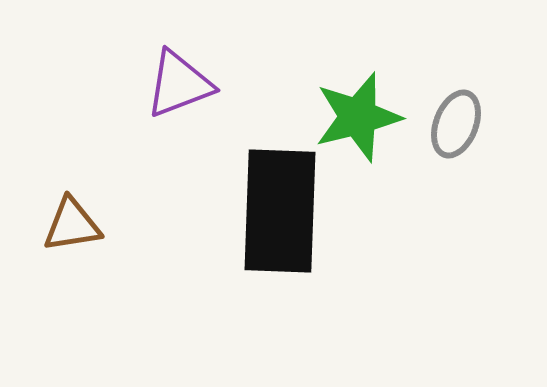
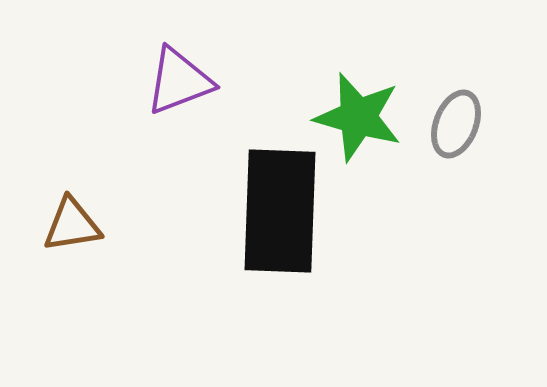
purple triangle: moved 3 px up
green star: rotated 30 degrees clockwise
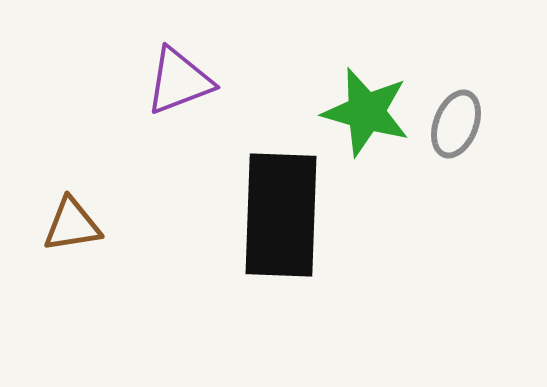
green star: moved 8 px right, 5 px up
black rectangle: moved 1 px right, 4 px down
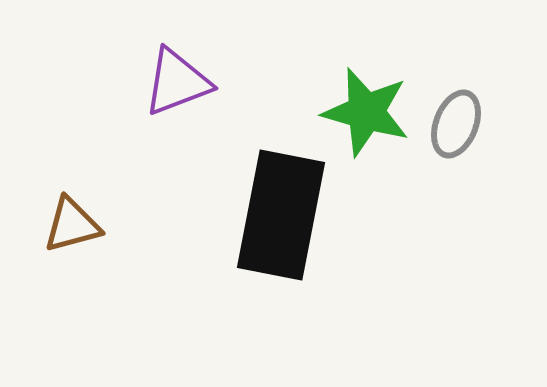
purple triangle: moved 2 px left, 1 px down
black rectangle: rotated 9 degrees clockwise
brown triangle: rotated 6 degrees counterclockwise
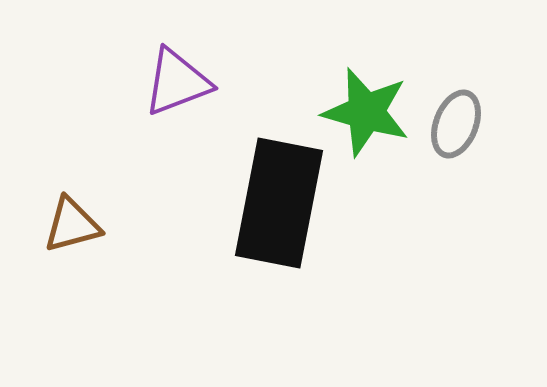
black rectangle: moved 2 px left, 12 px up
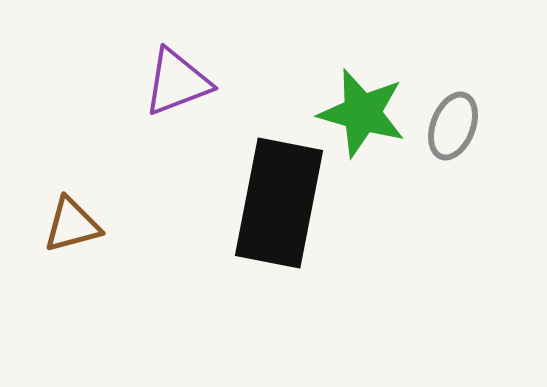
green star: moved 4 px left, 1 px down
gray ellipse: moved 3 px left, 2 px down
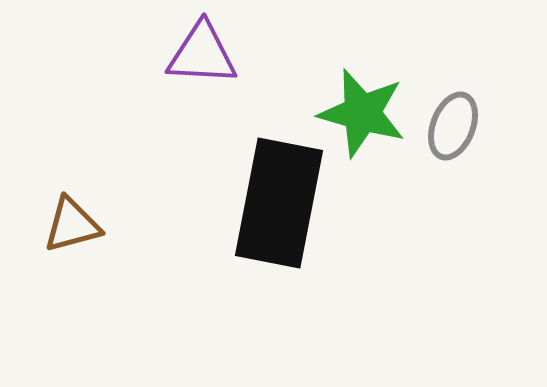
purple triangle: moved 25 px right, 28 px up; rotated 24 degrees clockwise
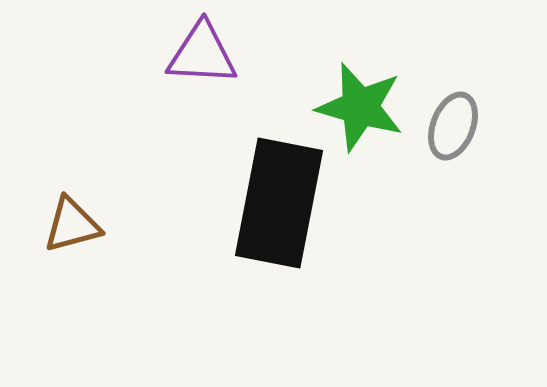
green star: moved 2 px left, 6 px up
